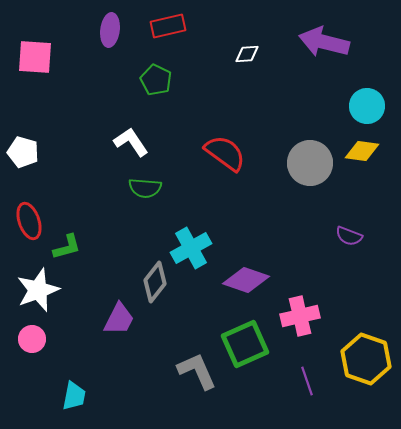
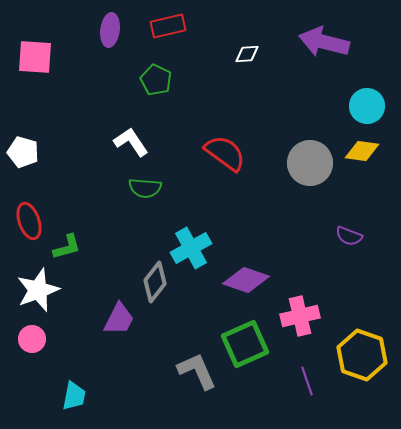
yellow hexagon: moved 4 px left, 4 px up
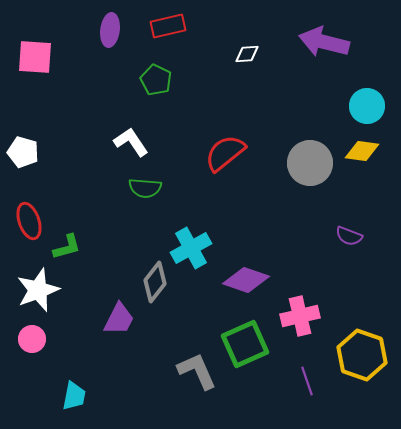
red semicircle: rotated 75 degrees counterclockwise
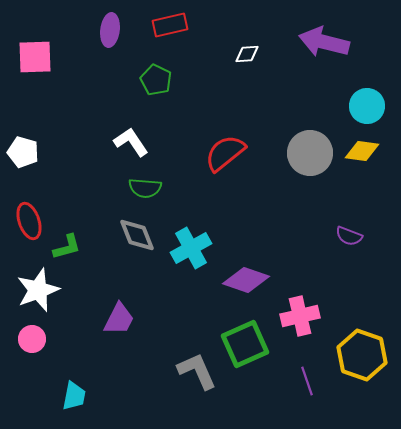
red rectangle: moved 2 px right, 1 px up
pink square: rotated 6 degrees counterclockwise
gray circle: moved 10 px up
gray diamond: moved 18 px left, 47 px up; rotated 60 degrees counterclockwise
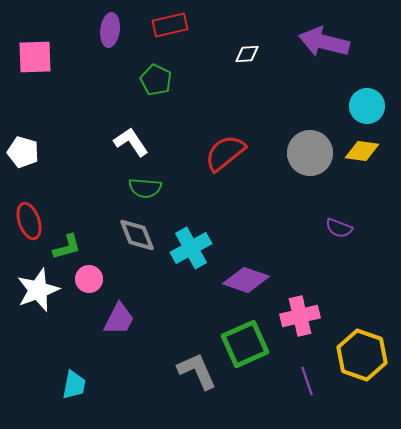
purple semicircle: moved 10 px left, 8 px up
pink circle: moved 57 px right, 60 px up
cyan trapezoid: moved 11 px up
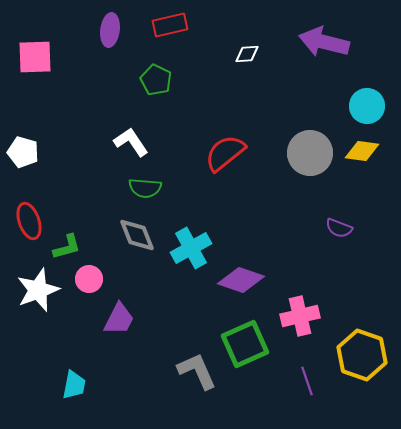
purple diamond: moved 5 px left
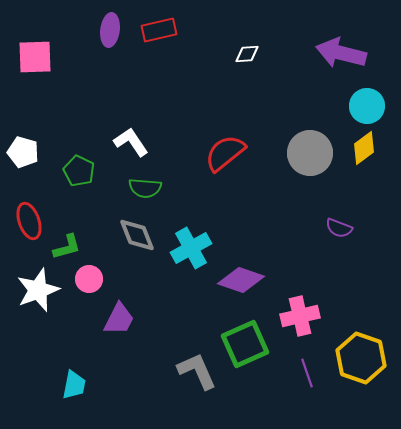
red rectangle: moved 11 px left, 5 px down
purple arrow: moved 17 px right, 11 px down
green pentagon: moved 77 px left, 91 px down
yellow diamond: moved 2 px right, 3 px up; rotated 44 degrees counterclockwise
yellow hexagon: moved 1 px left, 3 px down
purple line: moved 8 px up
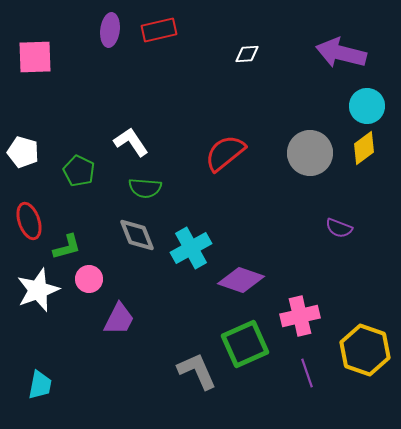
yellow hexagon: moved 4 px right, 8 px up
cyan trapezoid: moved 34 px left
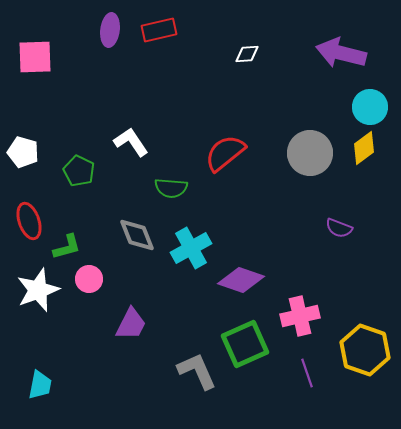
cyan circle: moved 3 px right, 1 px down
green semicircle: moved 26 px right
purple trapezoid: moved 12 px right, 5 px down
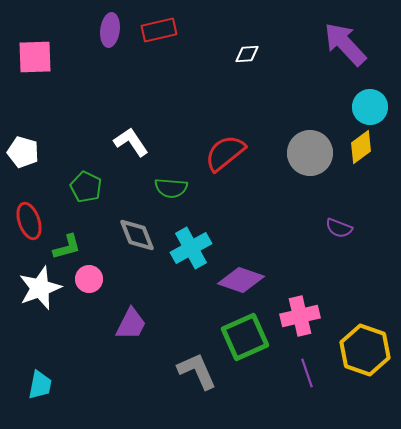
purple arrow: moved 4 px right, 9 px up; rotated 33 degrees clockwise
yellow diamond: moved 3 px left, 1 px up
green pentagon: moved 7 px right, 16 px down
white star: moved 2 px right, 2 px up
green square: moved 7 px up
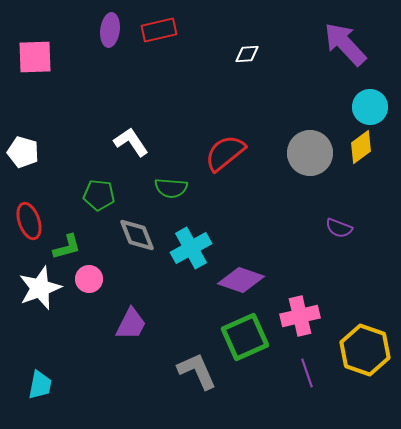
green pentagon: moved 13 px right, 8 px down; rotated 20 degrees counterclockwise
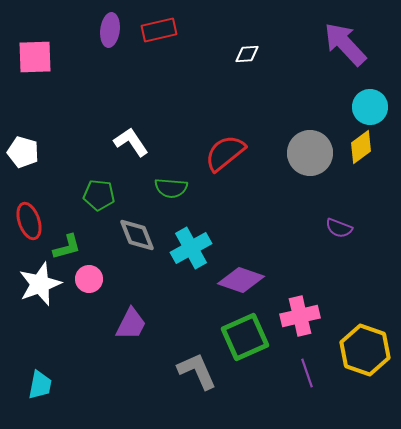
white star: moved 4 px up
